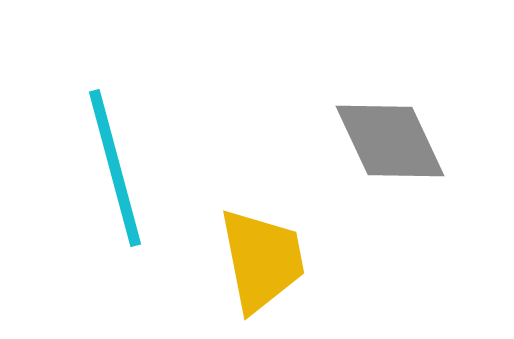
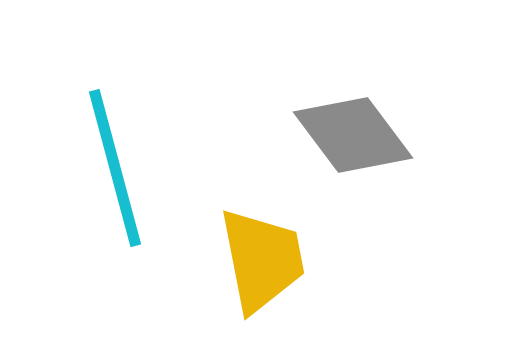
gray diamond: moved 37 px left, 6 px up; rotated 12 degrees counterclockwise
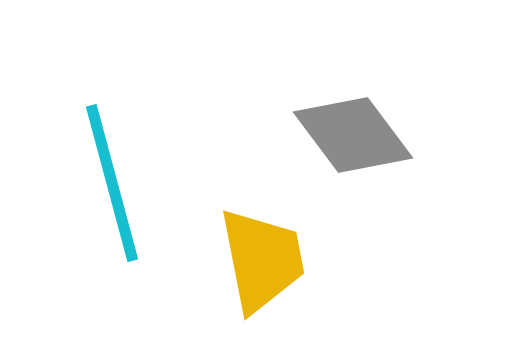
cyan line: moved 3 px left, 15 px down
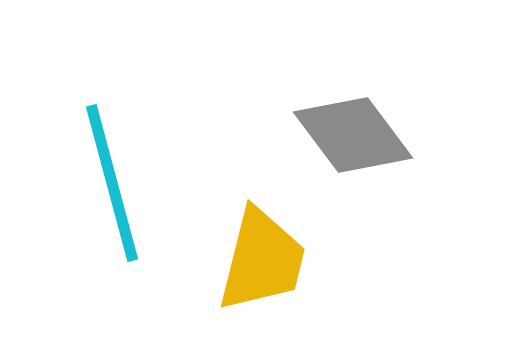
yellow trapezoid: rotated 25 degrees clockwise
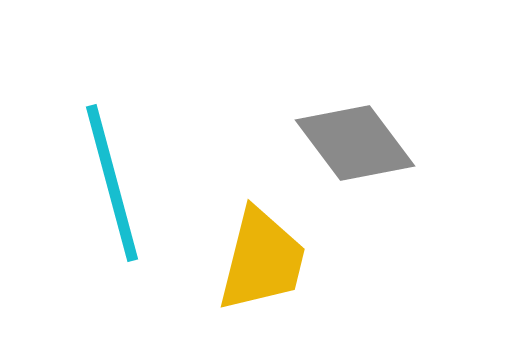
gray diamond: moved 2 px right, 8 px down
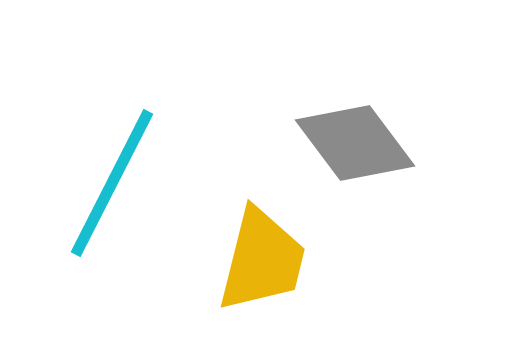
cyan line: rotated 42 degrees clockwise
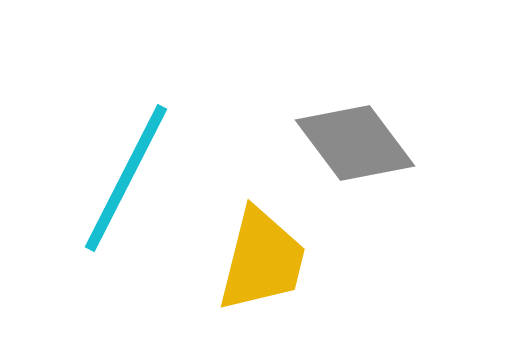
cyan line: moved 14 px right, 5 px up
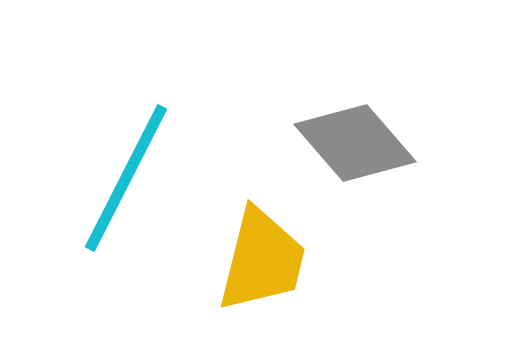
gray diamond: rotated 4 degrees counterclockwise
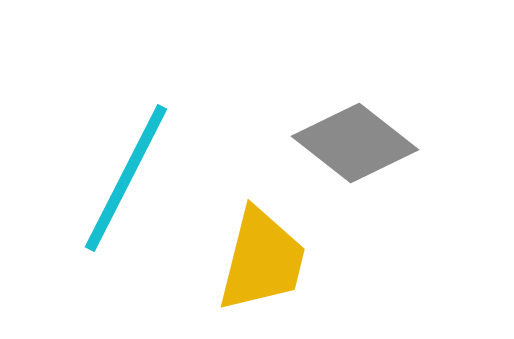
gray diamond: rotated 11 degrees counterclockwise
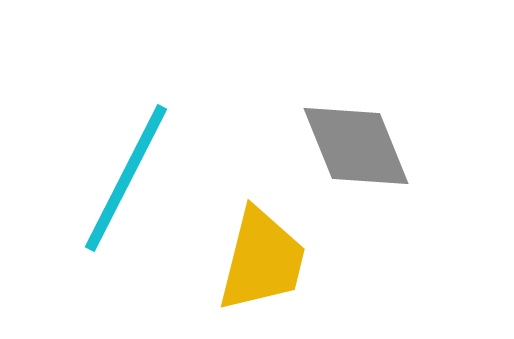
gray diamond: moved 1 px right, 3 px down; rotated 30 degrees clockwise
